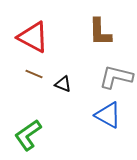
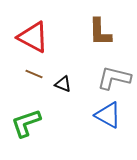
gray L-shape: moved 2 px left, 1 px down
green L-shape: moved 2 px left, 12 px up; rotated 16 degrees clockwise
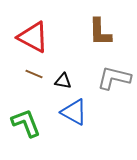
black triangle: moved 3 px up; rotated 12 degrees counterclockwise
blue triangle: moved 34 px left, 3 px up
green L-shape: rotated 88 degrees clockwise
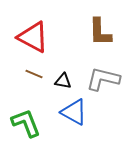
gray L-shape: moved 11 px left, 1 px down
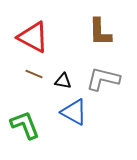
green L-shape: moved 1 px left, 2 px down
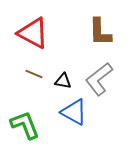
red triangle: moved 4 px up
gray L-shape: moved 4 px left; rotated 52 degrees counterclockwise
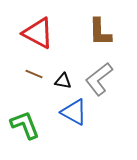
red triangle: moved 5 px right
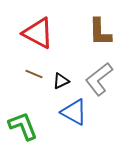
black triangle: moved 2 px left; rotated 36 degrees counterclockwise
green L-shape: moved 2 px left, 1 px down
